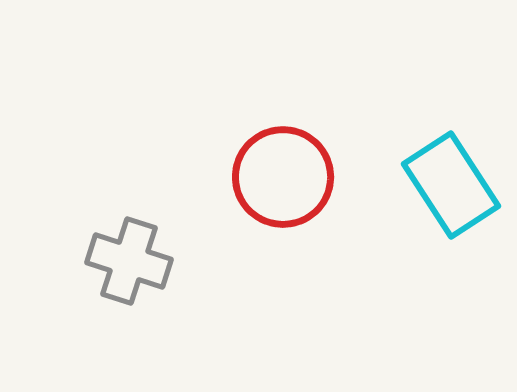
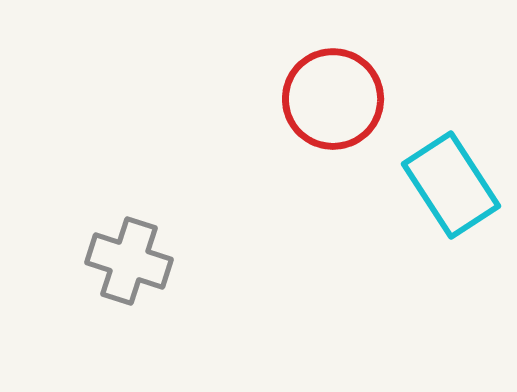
red circle: moved 50 px right, 78 px up
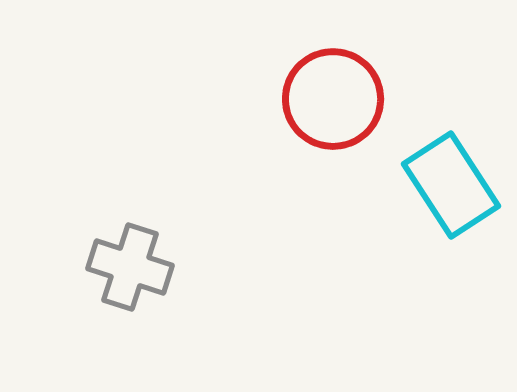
gray cross: moved 1 px right, 6 px down
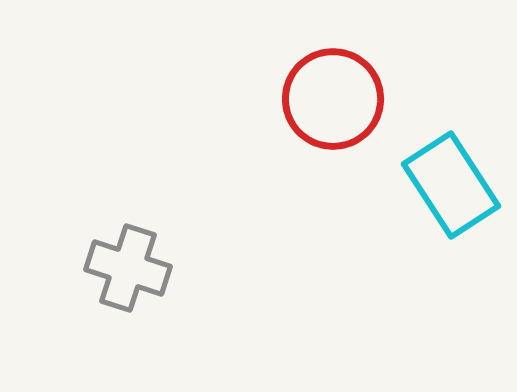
gray cross: moved 2 px left, 1 px down
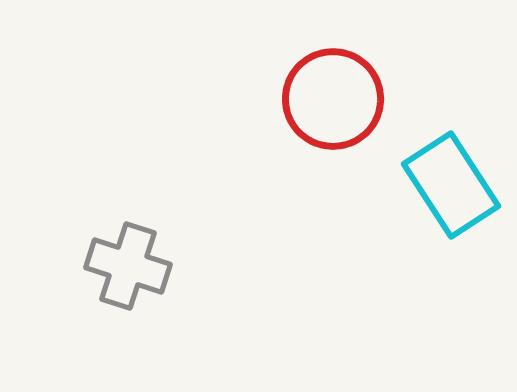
gray cross: moved 2 px up
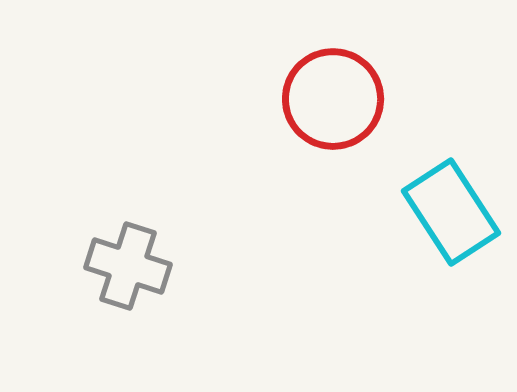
cyan rectangle: moved 27 px down
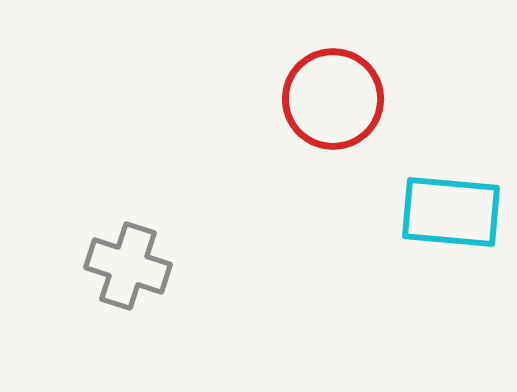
cyan rectangle: rotated 52 degrees counterclockwise
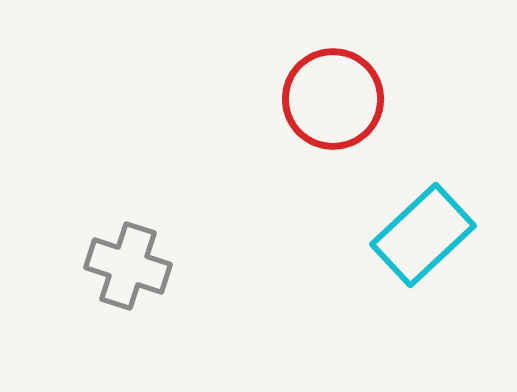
cyan rectangle: moved 28 px left, 23 px down; rotated 48 degrees counterclockwise
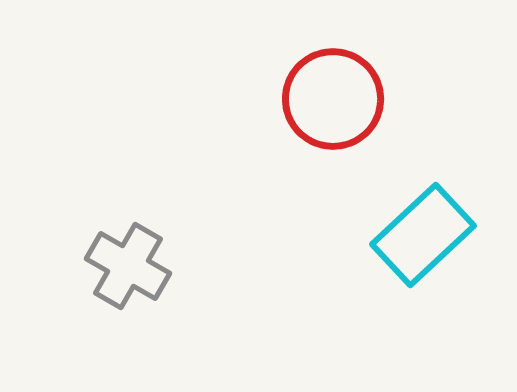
gray cross: rotated 12 degrees clockwise
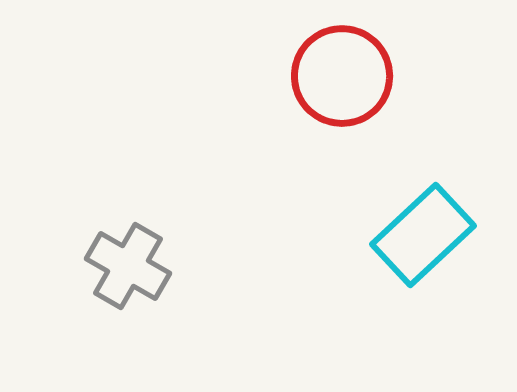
red circle: moved 9 px right, 23 px up
